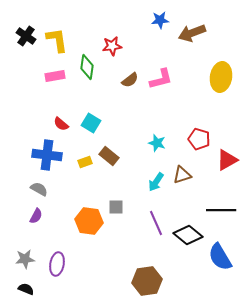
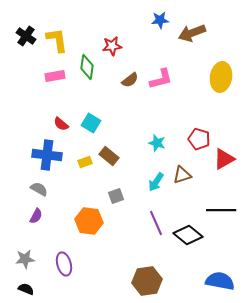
red triangle: moved 3 px left, 1 px up
gray square: moved 11 px up; rotated 21 degrees counterclockwise
blue semicircle: moved 24 px down; rotated 132 degrees clockwise
purple ellipse: moved 7 px right; rotated 25 degrees counterclockwise
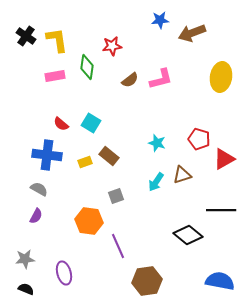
purple line: moved 38 px left, 23 px down
purple ellipse: moved 9 px down
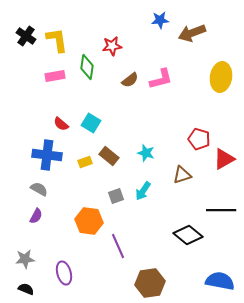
cyan star: moved 11 px left, 10 px down
cyan arrow: moved 13 px left, 9 px down
brown hexagon: moved 3 px right, 2 px down
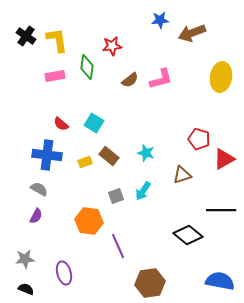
cyan square: moved 3 px right
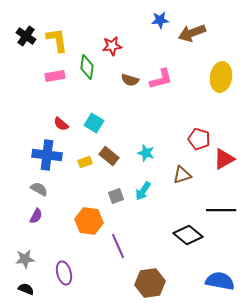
brown semicircle: rotated 54 degrees clockwise
